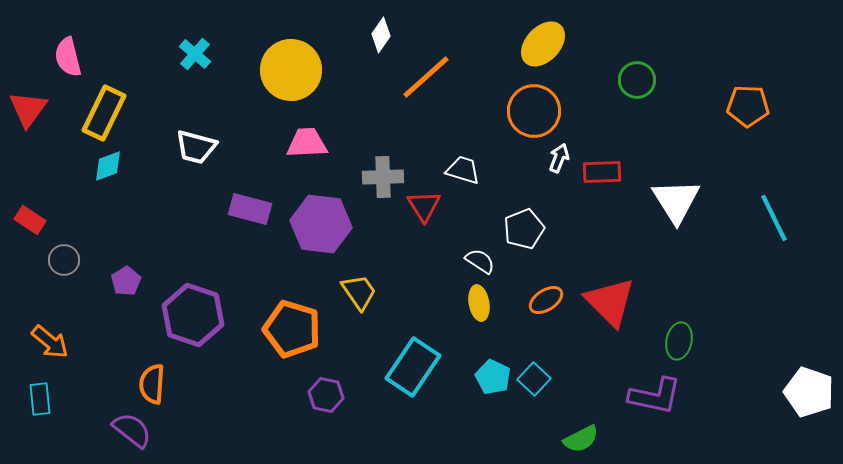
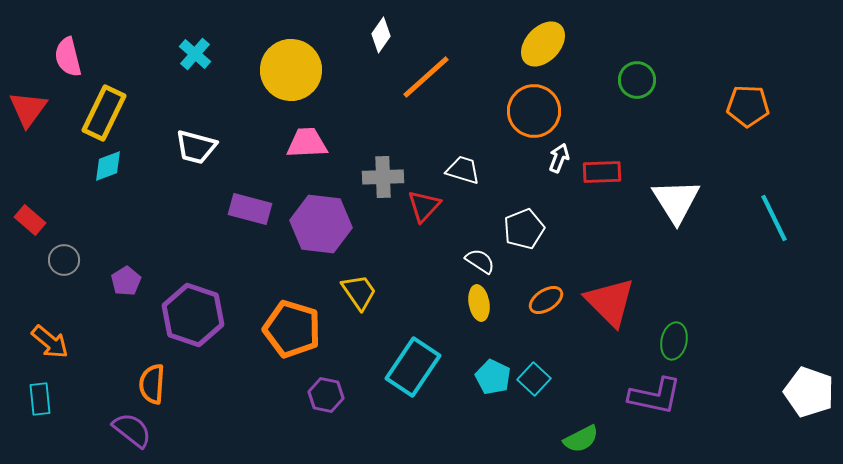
red triangle at (424, 206): rotated 15 degrees clockwise
red rectangle at (30, 220): rotated 8 degrees clockwise
green ellipse at (679, 341): moved 5 px left
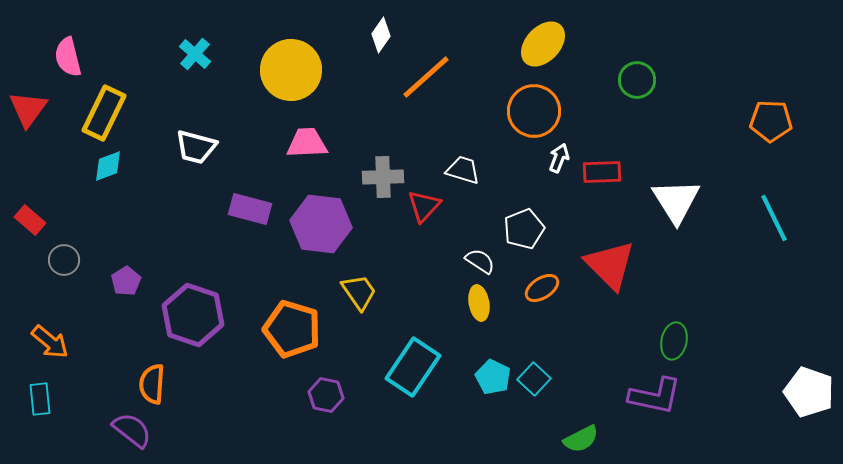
orange pentagon at (748, 106): moved 23 px right, 15 px down
orange ellipse at (546, 300): moved 4 px left, 12 px up
red triangle at (610, 302): moved 37 px up
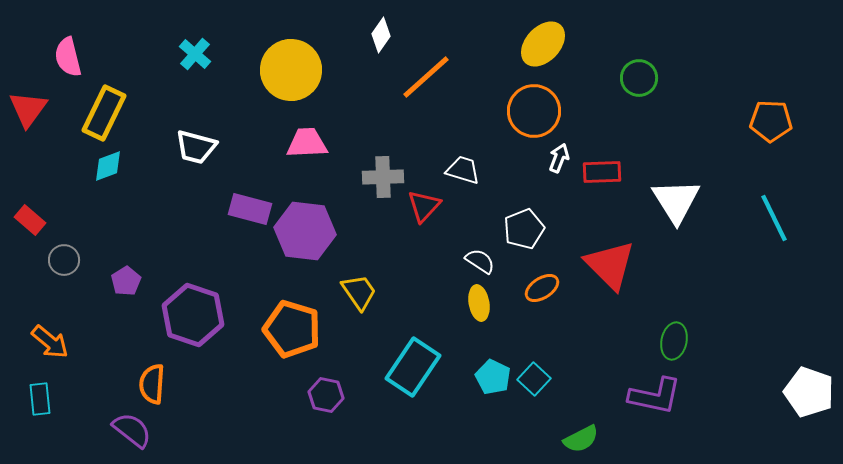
green circle at (637, 80): moved 2 px right, 2 px up
purple hexagon at (321, 224): moved 16 px left, 7 px down
